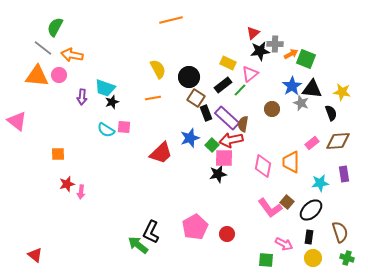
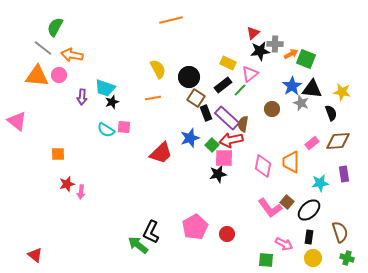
black ellipse at (311, 210): moved 2 px left
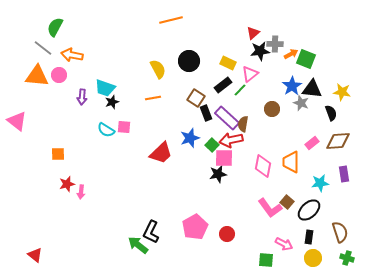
black circle at (189, 77): moved 16 px up
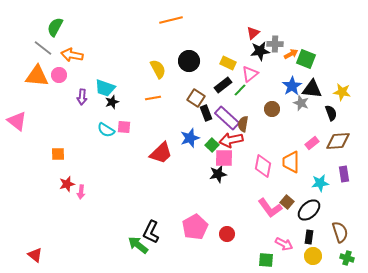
yellow circle at (313, 258): moved 2 px up
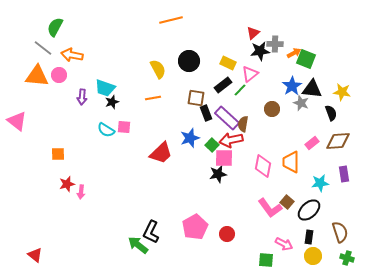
orange arrow at (291, 54): moved 3 px right, 1 px up
brown square at (196, 98): rotated 24 degrees counterclockwise
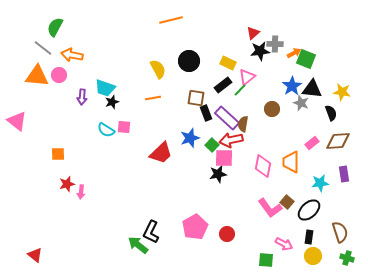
pink triangle at (250, 74): moved 3 px left, 3 px down
